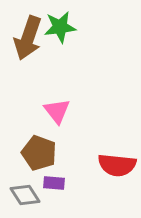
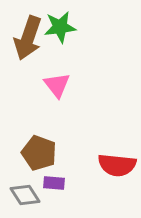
pink triangle: moved 26 px up
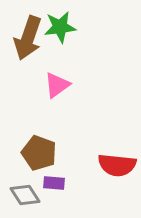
pink triangle: rotated 32 degrees clockwise
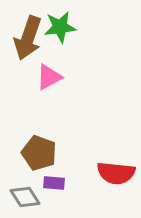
pink triangle: moved 8 px left, 8 px up; rotated 8 degrees clockwise
red semicircle: moved 1 px left, 8 px down
gray diamond: moved 2 px down
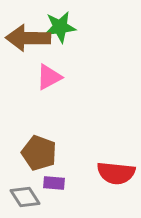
brown arrow: rotated 72 degrees clockwise
